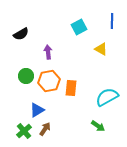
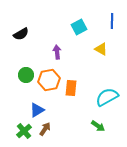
purple arrow: moved 9 px right
green circle: moved 1 px up
orange hexagon: moved 1 px up
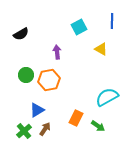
orange rectangle: moved 5 px right, 30 px down; rotated 21 degrees clockwise
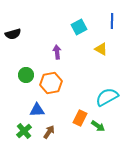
black semicircle: moved 8 px left; rotated 14 degrees clockwise
orange hexagon: moved 2 px right, 3 px down
blue triangle: rotated 28 degrees clockwise
orange rectangle: moved 4 px right
brown arrow: moved 4 px right, 3 px down
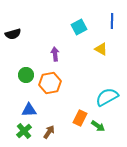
purple arrow: moved 2 px left, 2 px down
orange hexagon: moved 1 px left
blue triangle: moved 8 px left
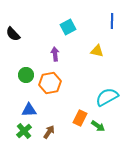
cyan square: moved 11 px left
black semicircle: rotated 63 degrees clockwise
yellow triangle: moved 4 px left, 2 px down; rotated 16 degrees counterclockwise
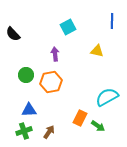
orange hexagon: moved 1 px right, 1 px up
green cross: rotated 21 degrees clockwise
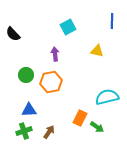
cyan semicircle: rotated 15 degrees clockwise
green arrow: moved 1 px left, 1 px down
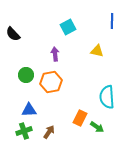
cyan semicircle: rotated 80 degrees counterclockwise
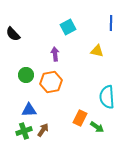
blue line: moved 1 px left, 2 px down
brown arrow: moved 6 px left, 2 px up
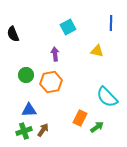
black semicircle: rotated 21 degrees clockwise
cyan semicircle: rotated 40 degrees counterclockwise
green arrow: rotated 72 degrees counterclockwise
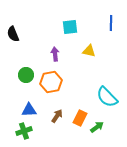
cyan square: moved 2 px right; rotated 21 degrees clockwise
yellow triangle: moved 8 px left
brown arrow: moved 14 px right, 14 px up
